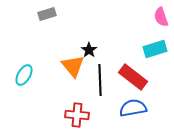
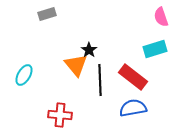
orange triangle: moved 3 px right, 1 px up
red cross: moved 17 px left
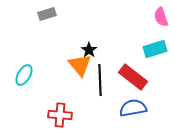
orange triangle: moved 4 px right
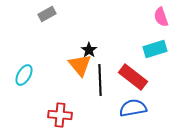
gray rectangle: rotated 12 degrees counterclockwise
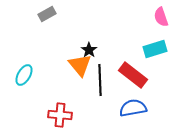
red rectangle: moved 2 px up
